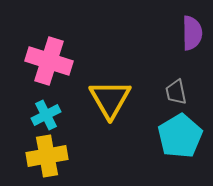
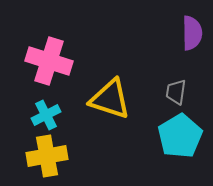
gray trapezoid: rotated 20 degrees clockwise
yellow triangle: rotated 42 degrees counterclockwise
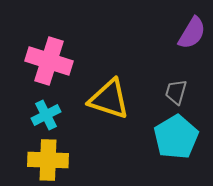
purple semicircle: rotated 32 degrees clockwise
gray trapezoid: rotated 8 degrees clockwise
yellow triangle: moved 1 px left
cyan pentagon: moved 4 px left, 1 px down
yellow cross: moved 1 px right, 4 px down; rotated 12 degrees clockwise
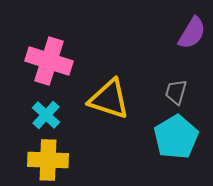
cyan cross: rotated 20 degrees counterclockwise
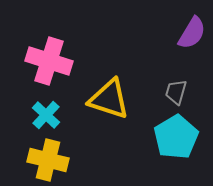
yellow cross: rotated 12 degrees clockwise
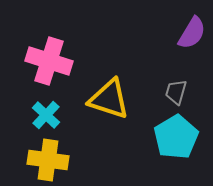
yellow cross: rotated 6 degrees counterclockwise
